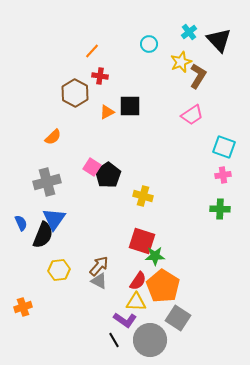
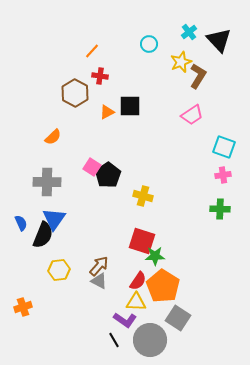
gray cross: rotated 16 degrees clockwise
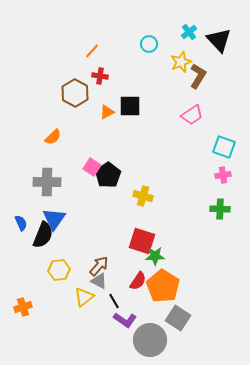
yellow triangle: moved 52 px left, 5 px up; rotated 40 degrees counterclockwise
black line: moved 39 px up
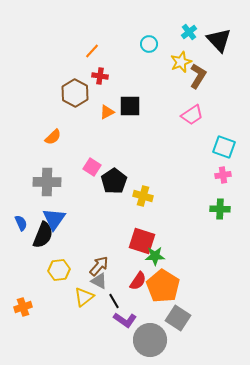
black pentagon: moved 6 px right, 6 px down
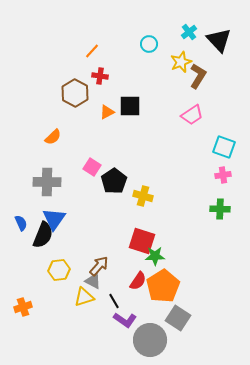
gray triangle: moved 6 px left
orange pentagon: rotated 8 degrees clockwise
yellow triangle: rotated 20 degrees clockwise
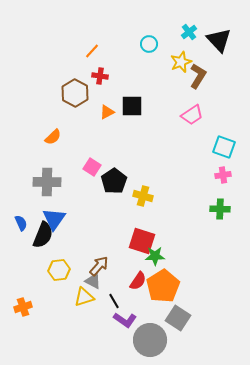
black square: moved 2 px right
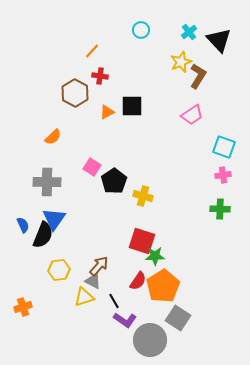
cyan circle: moved 8 px left, 14 px up
blue semicircle: moved 2 px right, 2 px down
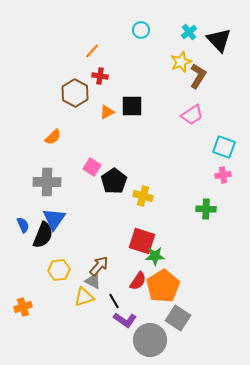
green cross: moved 14 px left
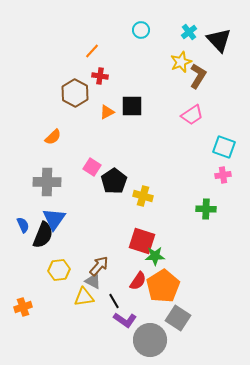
yellow triangle: rotated 10 degrees clockwise
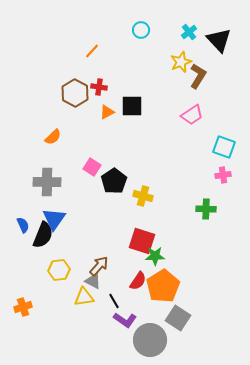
red cross: moved 1 px left, 11 px down
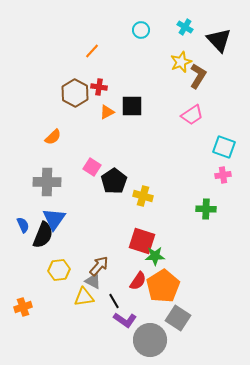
cyan cross: moved 4 px left, 5 px up; rotated 21 degrees counterclockwise
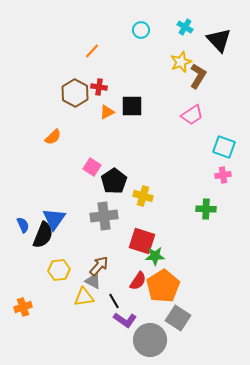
gray cross: moved 57 px right, 34 px down; rotated 8 degrees counterclockwise
